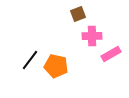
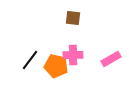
brown square: moved 5 px left, 4 px down; rotated 28 degrees clockwise
pink cross: moved 19 px left, 19 px down
pink rectangle: moved 5 px down
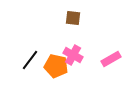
pink cross: rotated 30 degrees clockwise
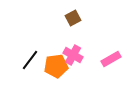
brown square: rotated 35 degrees counterclockwise
orange pentagon: rotated 20 degrees counterclockwise
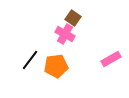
brown square: rotated 28 degrees counterclockwise
pink cross: moved 8 px left, 21 px up
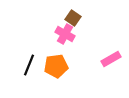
black line: moved 1 px left, 5 px down; rotated 15 degrees counterclockwise
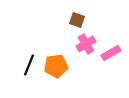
brown square: moved 4 px right, 2 px down; rotated 14 degrees counterclockwise
pink cross: moved 21 px right, 10 px down; rotated 30 degrees clockwise
pink rectangle: moved 6 px up
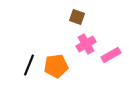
brown square: moved 3 px up
pink rectangle: moved 2 px down
